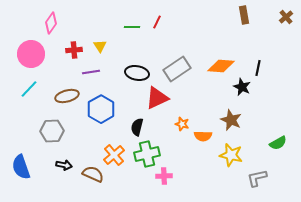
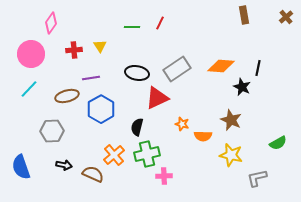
red line: moved 3 px right, 1 px down
purple line: moved 6 px down
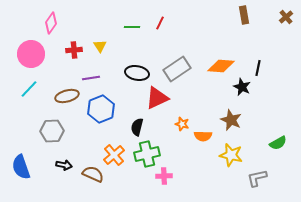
blue hexagon: rotated 8 degrees clockwise
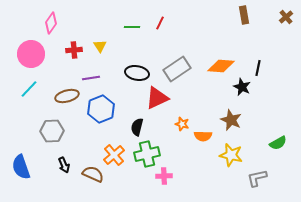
black arrow: rotated 56 degrees clockwise
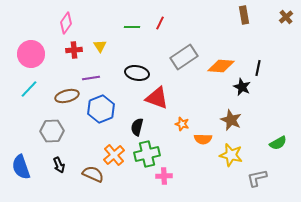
pink diamond: moved 15 px right
gray rectangle: moved 7 px right, 12 px up
red triangle: rotated 45 degrees clockwise
orange semicircle: moved 3 px down
black arrow: moved 5 px left
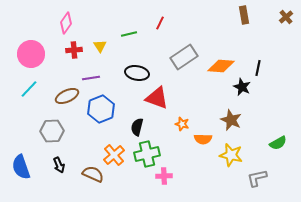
green line: moved 3 px left, 7 px down; rotated 14 degrees counterclockwise
brown ellipse: rotated 10 degrees counterclockwise
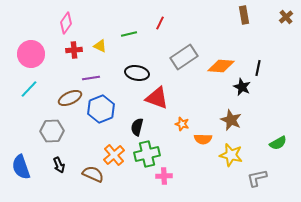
yellow triangle: rotated 32 degrees counterclockwise
brown ellipse: moved 3 px right, 2 px down
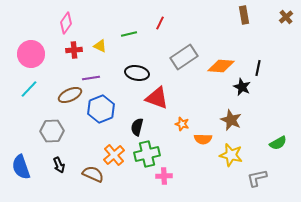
brown ellipse: moved 3 px up
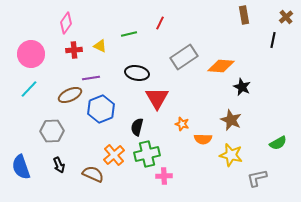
black line: moved 15 px right, 28 px up
red triangle: rotated 40 degrees clockwise
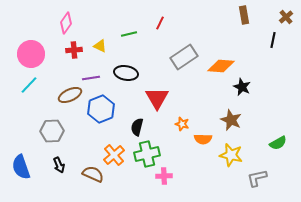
black ellipse: moved 11 px left
cyan line: moved 4 px up
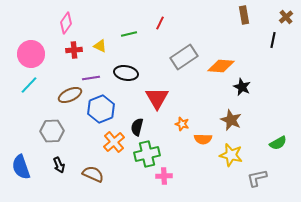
orange cross: moved 13 px up
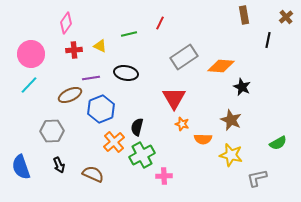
black line: moved 5 px left
red triangle: moved 17 px right
green cross: moved 5 px left, 1 px down; rotated 15 degrees counterclockwise
